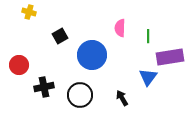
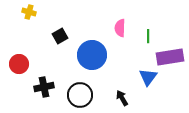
red circle: moved 1 px up
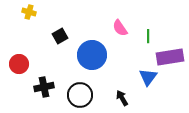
pink semicircle: rotated 36 degrees counterclockwise
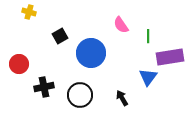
pink semicircle: moved 1 px right, 3 px up
blue circle: moved 1 px left, 2 px up
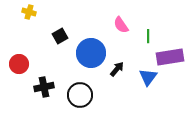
black arrow: moved 5 px left, 29 px up; rotated 70 degrees clockwise
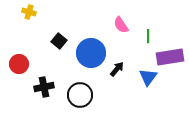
black square: moved 1 px left, 5 px down; rotated 21 degrees counterclockwise
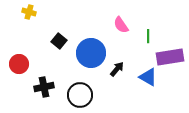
blue triangle: rotated 36 degrees counterclockwise
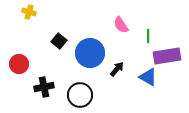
blue circle: moved 1 px left
purple rectangle: moved 3 px left, 1 px up
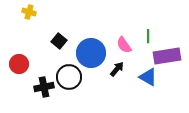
pink semicircle: moved 3 px right, 20 px down
blue circle: moved 1 px right
black circle: moved 11 px left, 18 px up
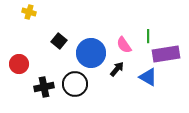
purple rectangle: moved 1 px left, 2 px up
black circle: moved 6 px right, 7 px down
